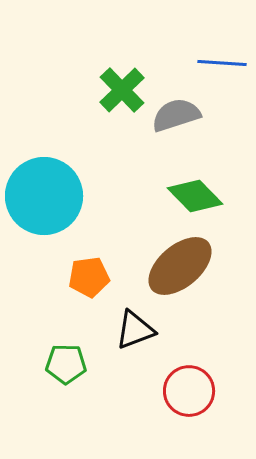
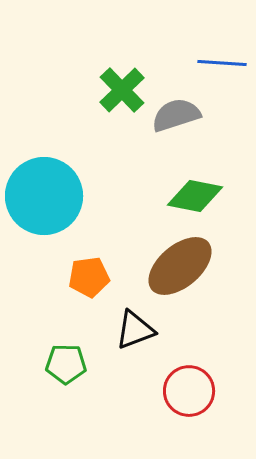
green diamond: rotated 34 degrees counterclockwise
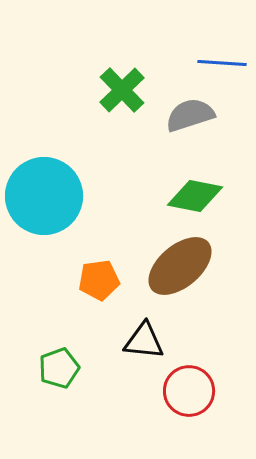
gray semicircle: moved 14 px right
orange pentagon: moved 10 px right, 3 px down
black triangle: moved 9 px right, 11 px down; rotated 27 degrees clockwise
green pentagon: moved 7 px left, 4 px down; rotated 21 degrees counterclockwise
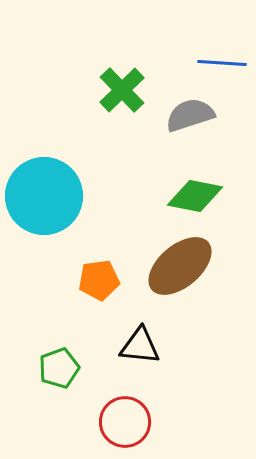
black triangle: moved 4 px left, 5 px down
red circle: moved 64 px left, 31 px down
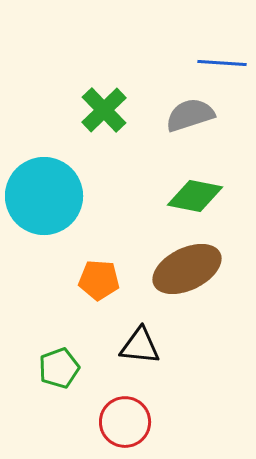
green cross: moved 18 px left, 20 px down
brown ellipse: moved 7 px right, 3 px down; rotated 14 degrees clockwise
orange pentagon: rotated 12 degrees clockwise
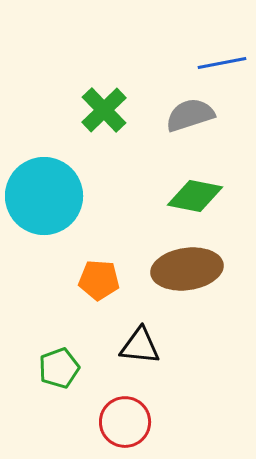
blue line: rotated 15 degrees counterclockwise
brown ellipse: rotated 18 degrees clockwise
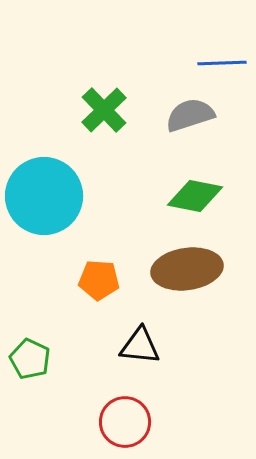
blue line: rotated 9 degrees clockwise
green pentagon: moved 29 px left, 9 px up; rotated 27 degrees counterclockwise
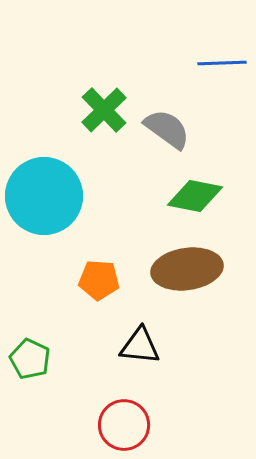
gray semicircle: moved 23 px left, 14 px down; rotated 54 degrees clockwise
red circle: moved 1 px left, 3 px down
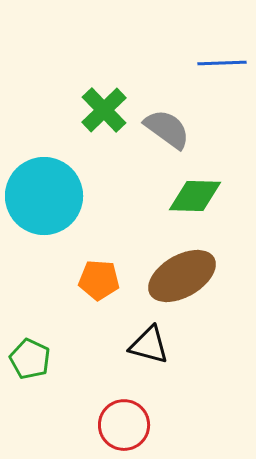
green diamond: rotated 10 degrees counterclockwise
brown ellipse: moved 5 px left, 7 px down; rotated 22 degrees counterclockwise
black triangle: moved 9 px right, 1 px up; rotated 9 degrees clockwise
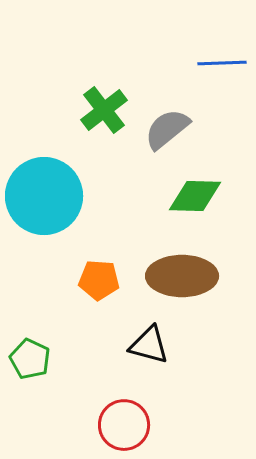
green cross: rotated 6 degrees clockwise
gray semicircle: rotated 75 degrees counterclockwise
brown ellipse: rotated 30 degrees clockwise
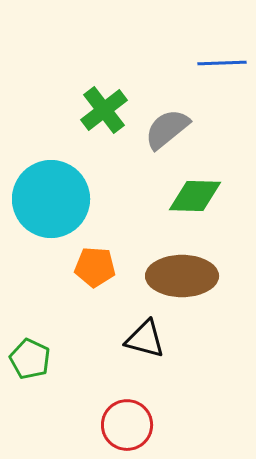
cyan circle: moved 7 px right, 3 px down
orange pentagon: moved 4 px left, 13 px up
black triangle: moved 4 px left, 6 px up
red circle: moved 3 px right
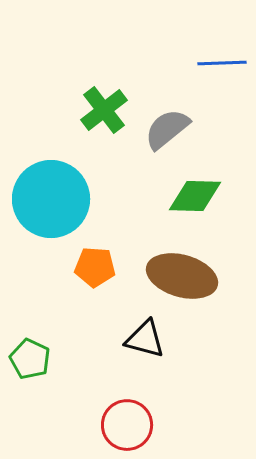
brown ellipse: rotated 16 degrees clockwise
